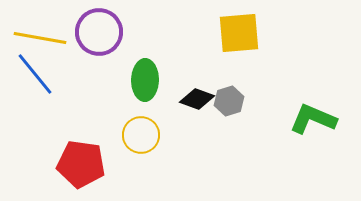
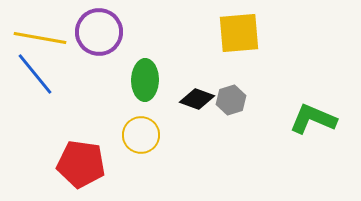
gray hexagon: moved 2 px right, 1 px up
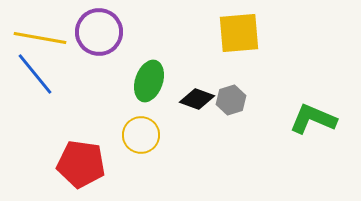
green ellipse: moved 4 px right, 1 px down; rotated 18 degrees clockwise
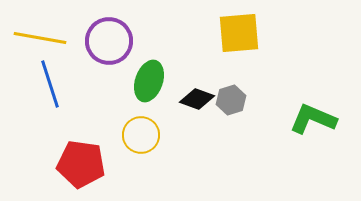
purple circle: moved 10 px right, 9 px down
blue line: moved 15 px right, 10 px down; rotated 21 degrees clockwise
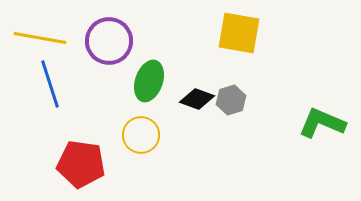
yellow square: rotated 15 degrees clockwise
green L-shape: moved 9 px right, 4 px down
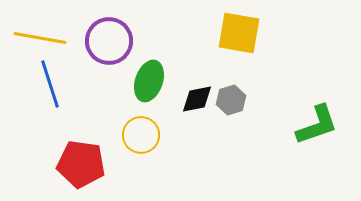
black diamond: rotated 32 degrees counterclockwise
green L-shape: moved 5 px left, 2 px down; rotated 138 degrees clockwise
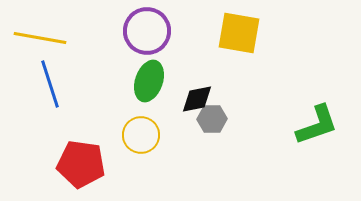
purple circle: moved 38 px right, 10 px up
gray hexagon: moved 19 px left, 19 px down; rotated 16 degrees clockwise
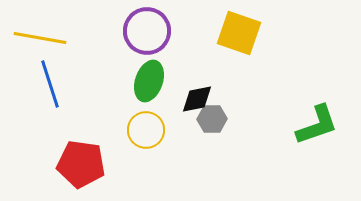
yellow square: rotated 9 degrees clockwise
yellow circle: moved 5 px right, 5 px up
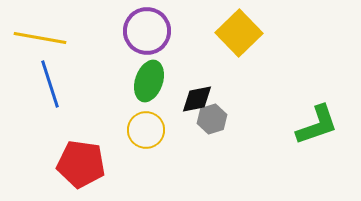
yellow square: rotated 27 degrees clockwise
gray hexagon: rotated 16 degrees counterclockwise
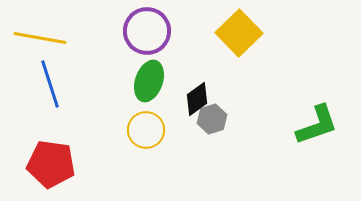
black diamond: rotated 24 degrees counterclockwise
red pentagon: moved 30 px left
